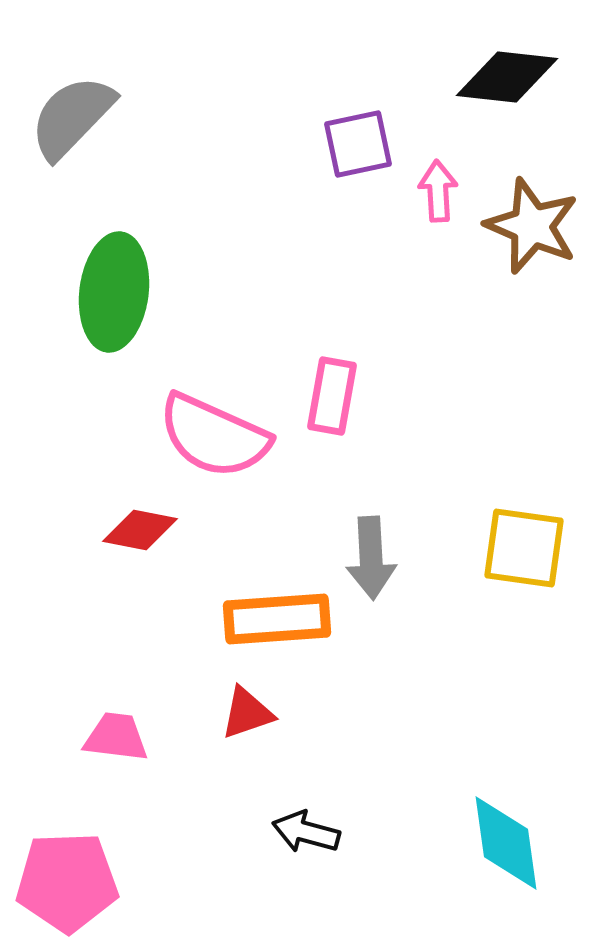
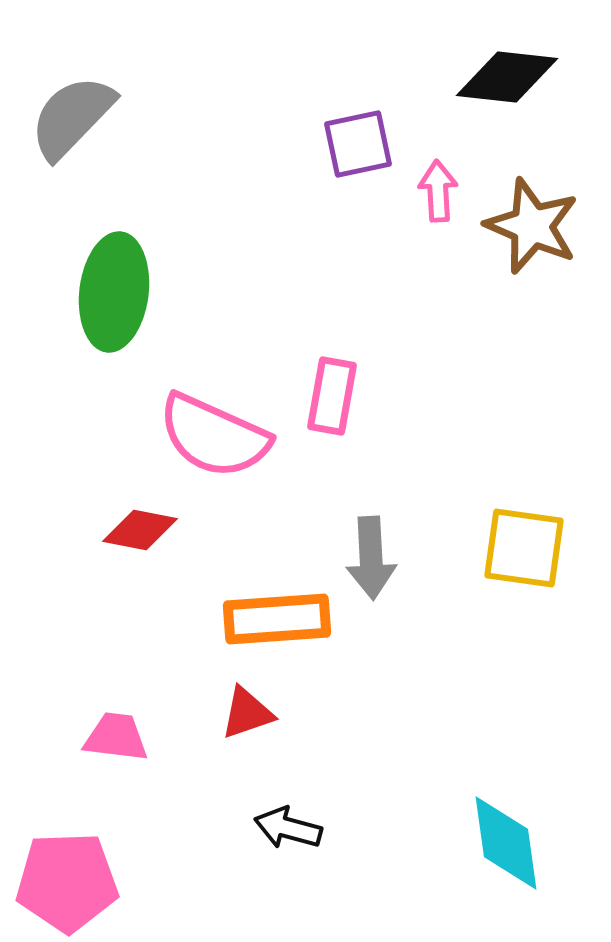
black arrow: moved 18 px left, 4 px up
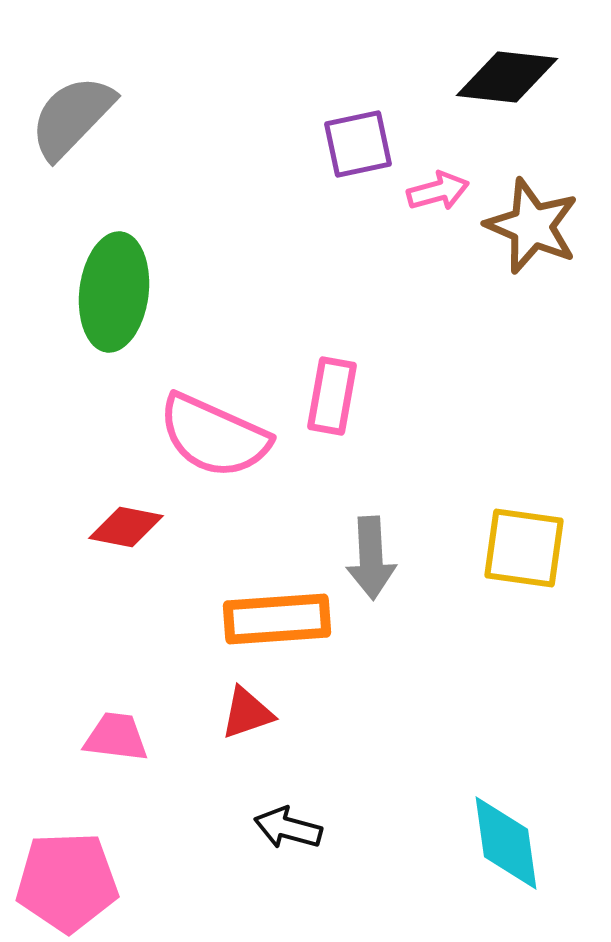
pink arrow: rotated 78 degrees clockwise
red diamond: moved 14 px left, 3 px up
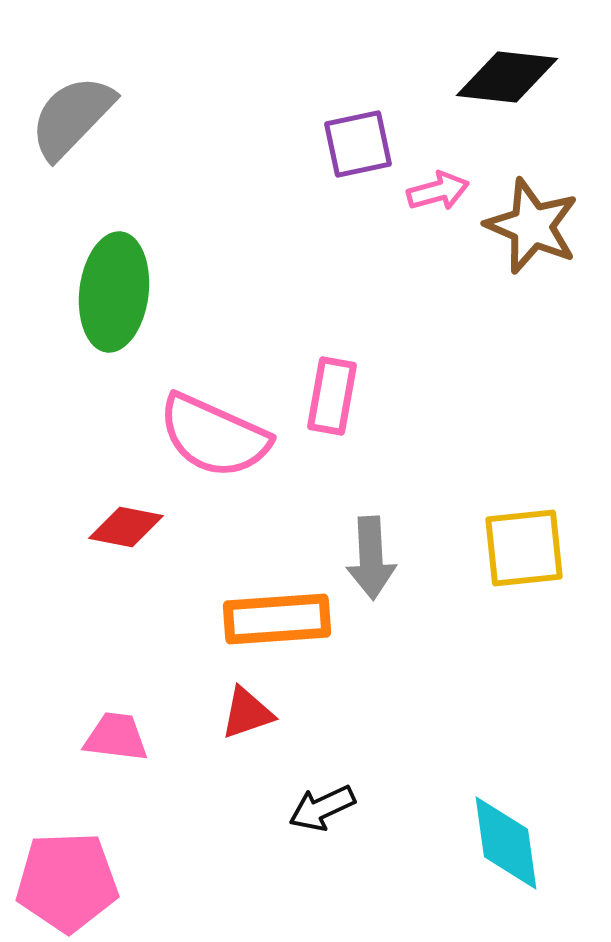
yellow square: rotated 14 degrees counterclockwise
black arrow: moved 34 px right, 20 px up; rotated 40 degrees counterclockwise
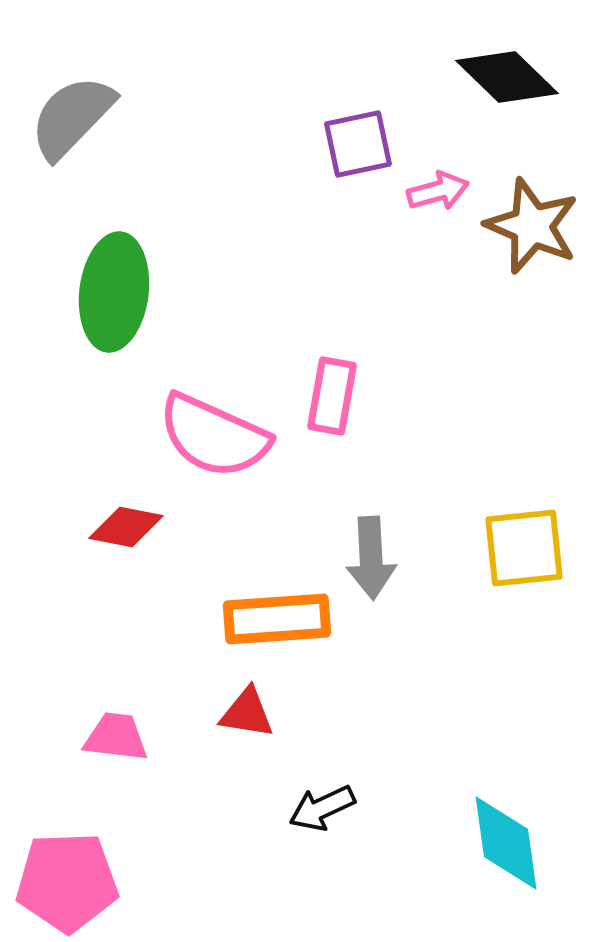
black diamond: rotated 38 degrees clockwise
red triangle: rotated 28 degrees clockwise
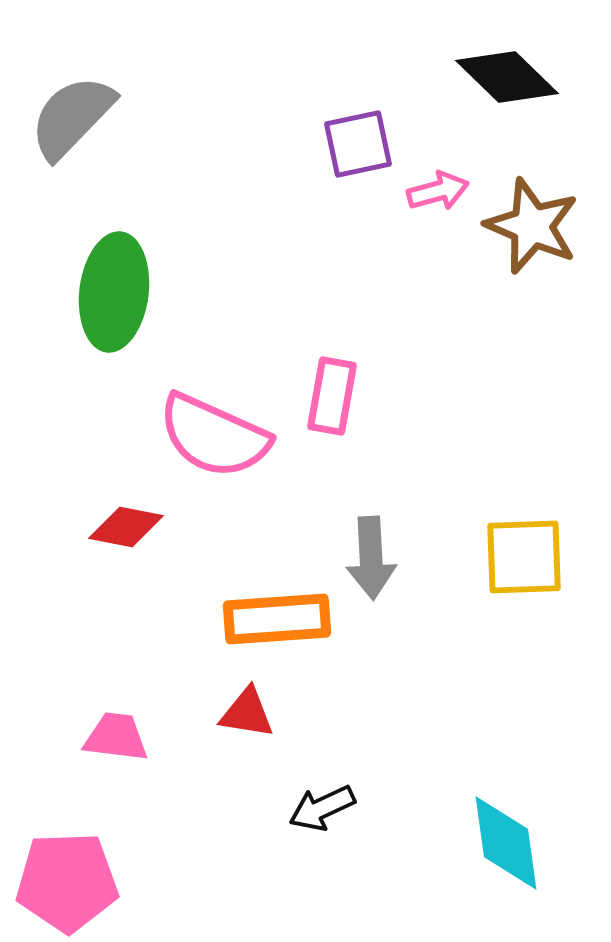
yellow square: moved 9 px down; rotated 4 degrees clockwise
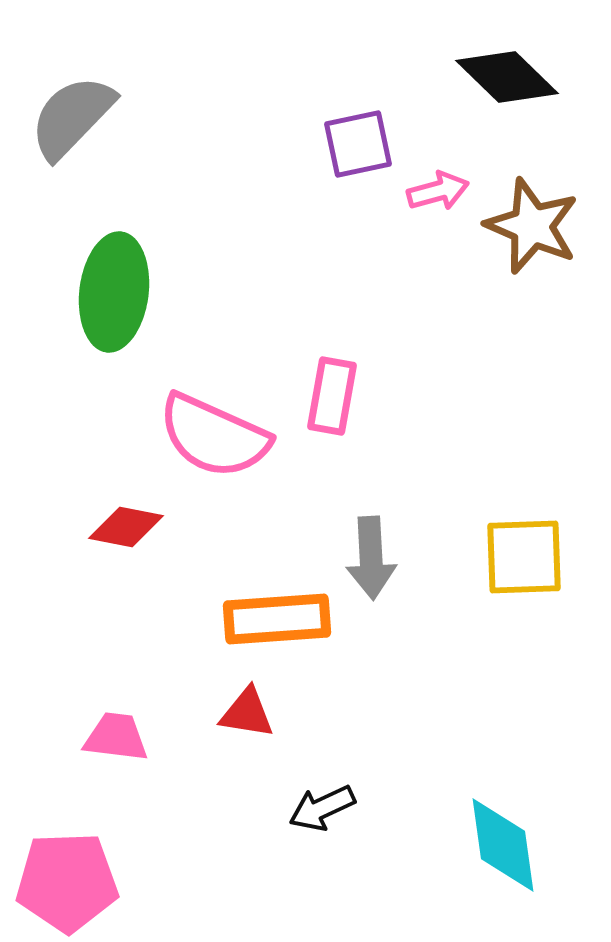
cyan diamond: moved 3 px left, 2 px down
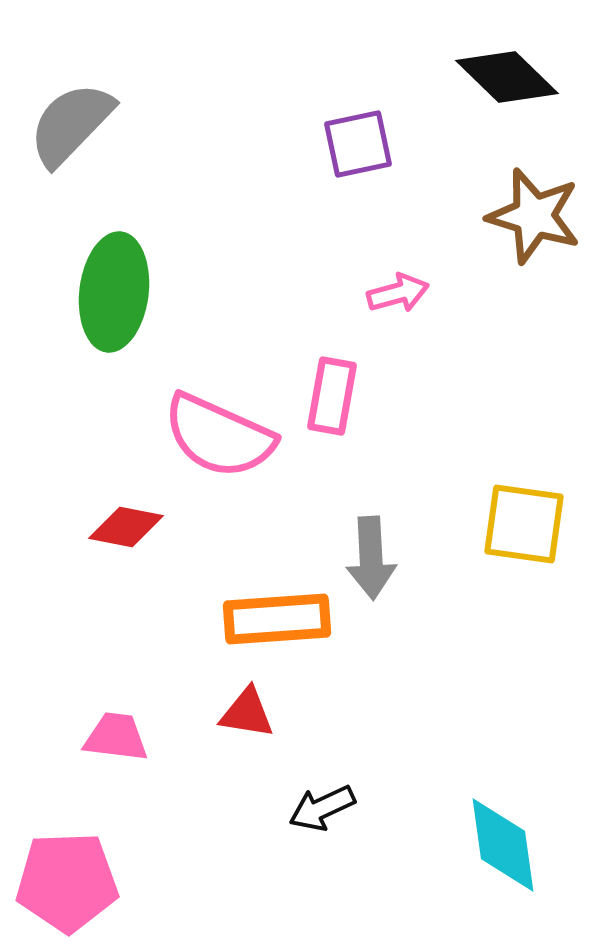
gray semicircle: moved 1 px left, 7 px down
pink arrow: moved 40 px left, 102 px down
brown star: moved 2 px right, 10 px up; rotated 6 degrees counterclockwise
pink semicircle: moved 5 px right
yellow square: moved 33 px up; rotated 10 degrees clockwise
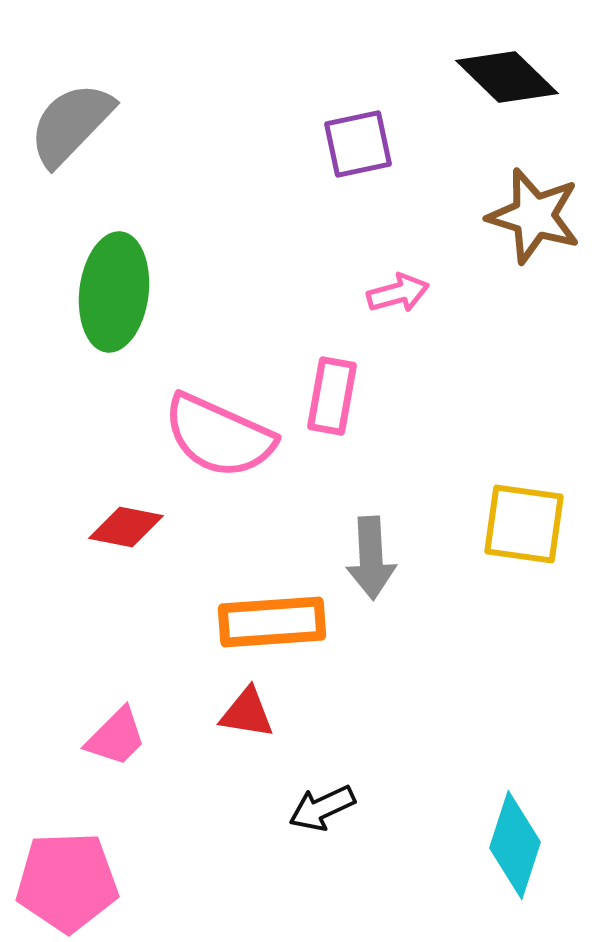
orange rectangle: moved 5 px left, 3 px down
pink trapezoid: rotated 128 degrees clockwise
cyan diamond: moved 12 px right; rotated 26 degrees clockwise
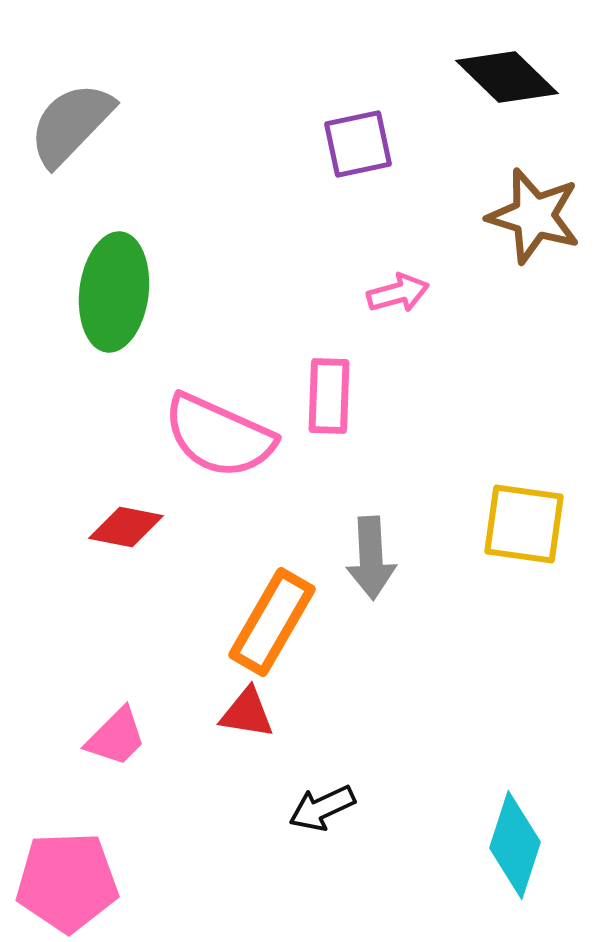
pink rectangle: moved 3 px left; rotated 8 degrees counterclockwise
orange rectangle: rotated 56 degrees counterclockwise
